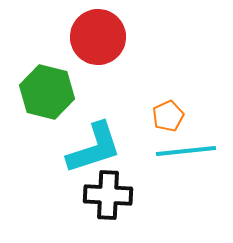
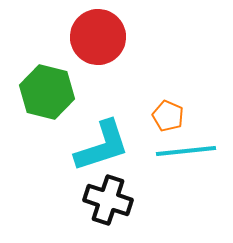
orange pentagon: rotated 24 degrees counterclockwise
cyan L-shape: moved 8 px right, 2 px up
black cross: moved 5 px down; rotated 15 degrees clockwise
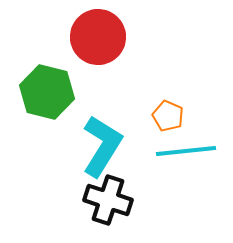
cyan L-shape: rotated 40 degrees counterclockwise
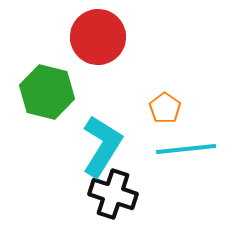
orange pentagon: moved 3 px left, 8 px up; rotated 12 degrees clockwise
cyan line: moved 2 px up
black cross: moved 5 px right, 6 px up
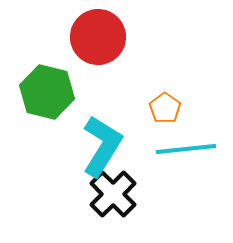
black cross: rotated 27 degrees clockwise
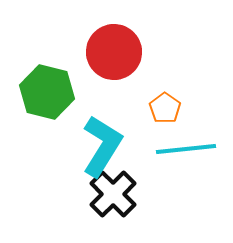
red circle: moved 16 px right, 15 px down
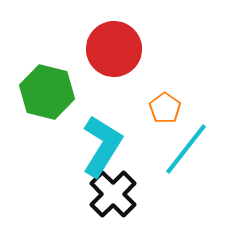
red circle: moved 3 px up
cyan line: rotated 46 degrees counterclockwise
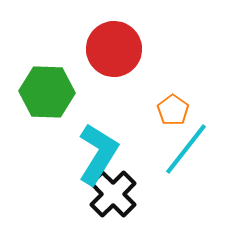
green hexagon: rotated 12 degrees counterclockwise
orange pentagon: moved 8 px right, 2 px down
cyan L-shape: moved 4 px left, 8 px down
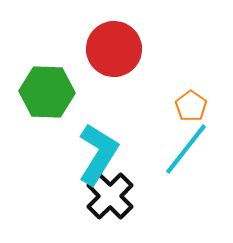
orange pentagon: moved 18 px right, 4 px up
black cross: moved 3 px left, 2 px down
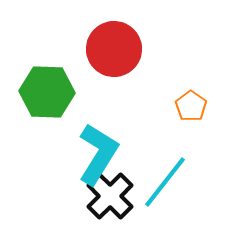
cyan line: moved 21 px left, 33 px down
